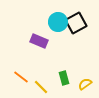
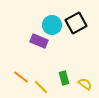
cyan circle: moved 6 px left, 3 px down
yellow semicircle: rotated 72 degrees clockwise
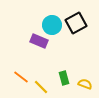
yellow semicircle: rotated 16 degrees counterclockwise
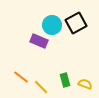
green rectangle: moved 1 px right, 2 px down
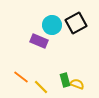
yellow semicircle: moved 8 px left
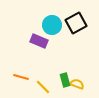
orange line: rotated 21 degrees counterclockwise
yellow line: moved 2 px right
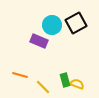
orange line: moved 1 px left, 2 px up
